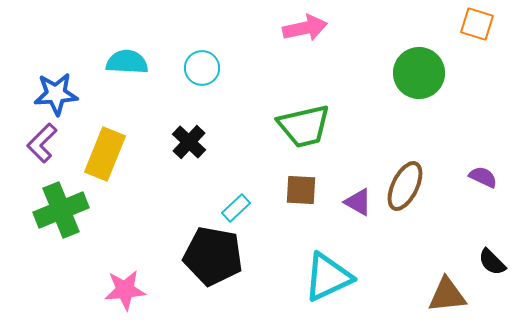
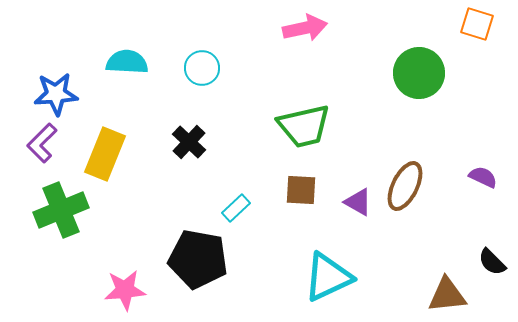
black pentagon: moved 15 px left, 3 px down
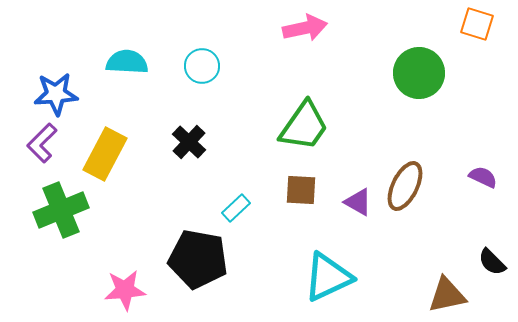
cyan circle: moved 2 px up
green trapezoid: rotated 42 degrees counterclockwise
yellow rectangle: rotated 6 degrees clockwise
brown triangle: rotated 6 degrees counterclockwise
